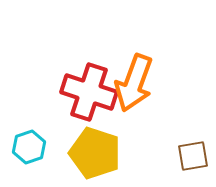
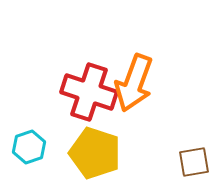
brown square: moved 1 px right, 6 px down
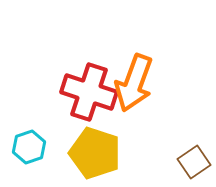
brown square: rotated 24 degrees counterclockwise
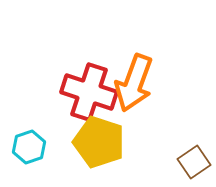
yellow pentagon: moved 4 px right, 11 px up
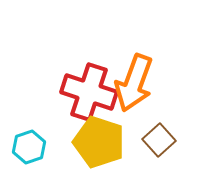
brown square: moved 35 px left, 22 px up; rotated 8 degrees counterclockwise
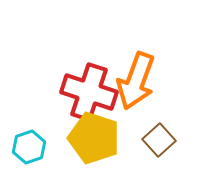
orange arrow: moved 2 px right, 2 px up
yellow pentagon: moved 5 px left, 4 px up
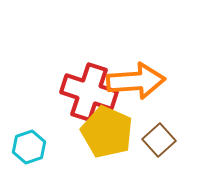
orange arrow: rotated 114 degrees counterclockwise
yellow pentagon: moved 13 px right, 6 px up; rotated 6 degrees clockwise
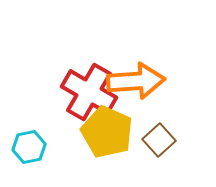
red cross: rotated 12 degrees clockwise
cyan hexagon: rotated 8 degrees clockwise
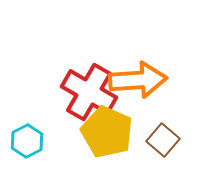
orange arrow: moved 2 px right, 1 px up
brown square: moved 4 px right; rotated 8 degrees counterclockwise
cyan hexagon: moved 2 px left, 6 px up; rotated 16 degrees counterclockwise
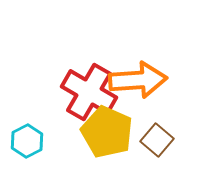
brown square: moved 6 px left
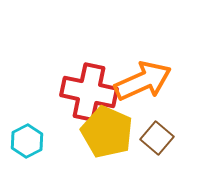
orange arrow: moved 5 px right, 1 px down; rotated 20 degrees counterclockwise
red cross: rotated 18 degrees counterclockwise
brown square: moved 2 px up
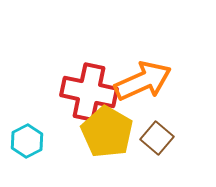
yellow pentagon: rotated 6 degrees clockwise
